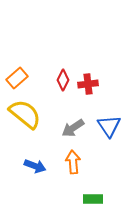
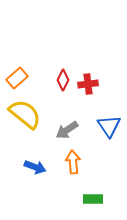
gray arrow: moved 6 px left, 2 px down
blue arrow: moved 1 px down
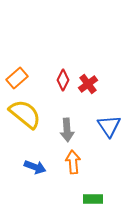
red cross: rotated 30 degrees counterclockwise
gray arrow: rotated 60 degrees counterclockwise
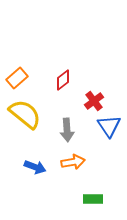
red diamond: rotated 25 degrees clockwise
red cross: moved 6 px right, 17 px down
orange arrow: rotated 85 degrees clockwise
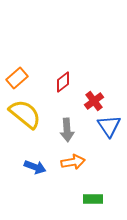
red diamond: moved 2 px down
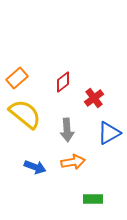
red cross: moved 3 px up
blue triangle: moved 7 px down; rotated 35 degrees clockwise
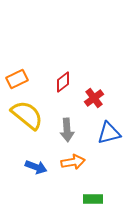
orange rectangle: moved 1 px down; rotated 15 degrees clockwise
yellow semicircle: moved 2 px right, 1 px down
blue triangle: rotated 15 degrees clockwise
blue arrow: moved 1 px right
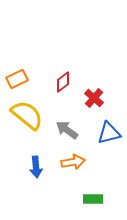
red cross: rotated 12 degrees counterclockwise
gray arrow: rotated 130 degrees clockwise
blue arrow: rotated 65 degrees clockwise
